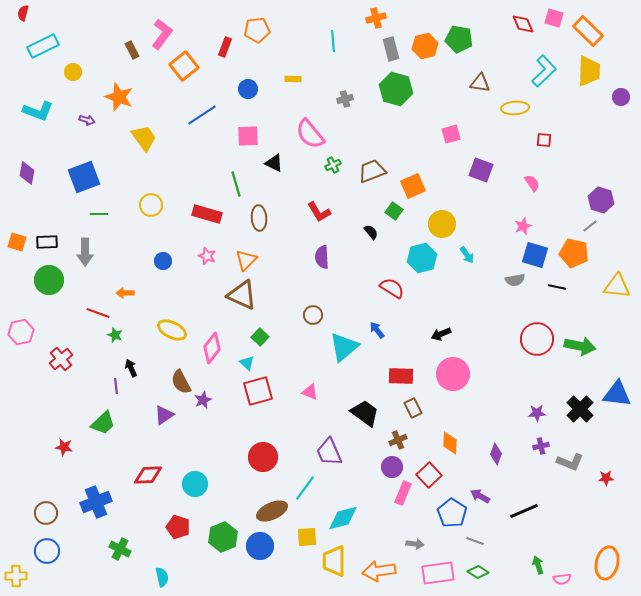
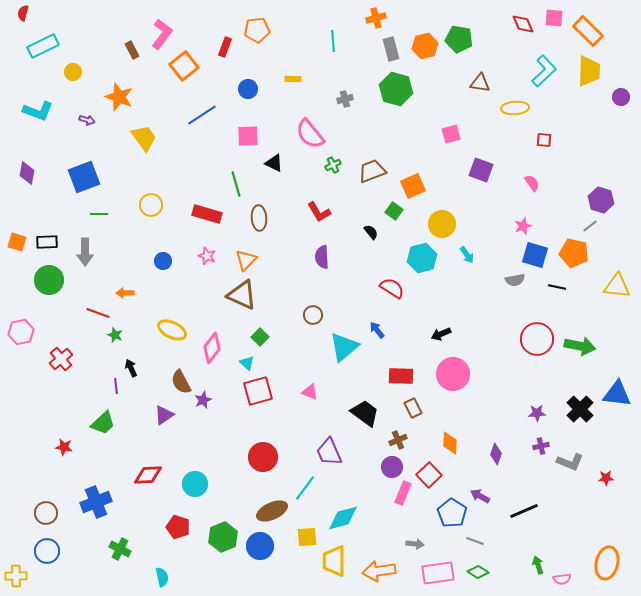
pink square at (554, 18): rotated 12 degrees counterclockwise
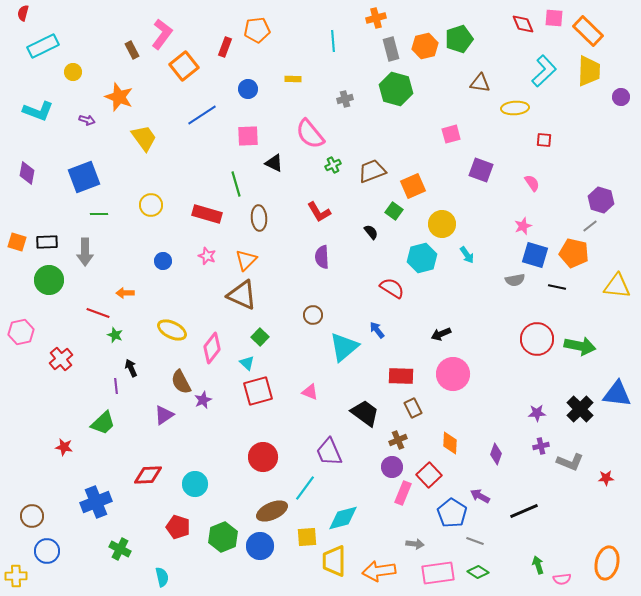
green pentagon at (459, 39): rotated 28 degrees counterclockwise
brown circle at (46, 513): moved 14 px left, 3 px down
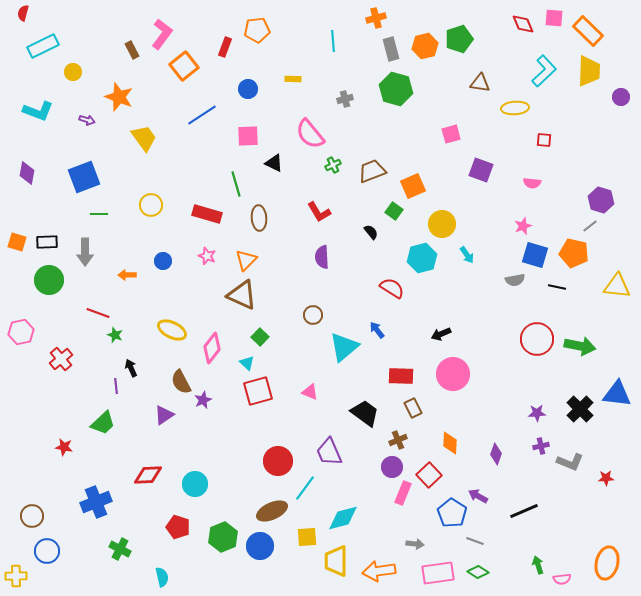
pink semicircle at (532, 183): rotated 132 degrees clockwise
orange arrow at (125, 293): moved 2 px right, 18 px up
red circle at (263, 457): moved 15 px right, 4 px down
purple arrow at (480, 496): moved 2 px left
yellow trapezoid at (334, 561): moved 2 px right
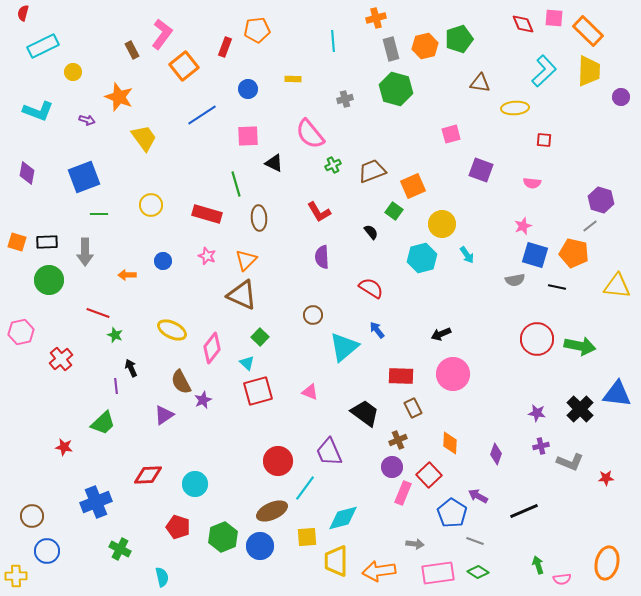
red semicircle at (392, 288): moved 21 px left
purple star at (537, 413): rotated 12 degrees clockwise
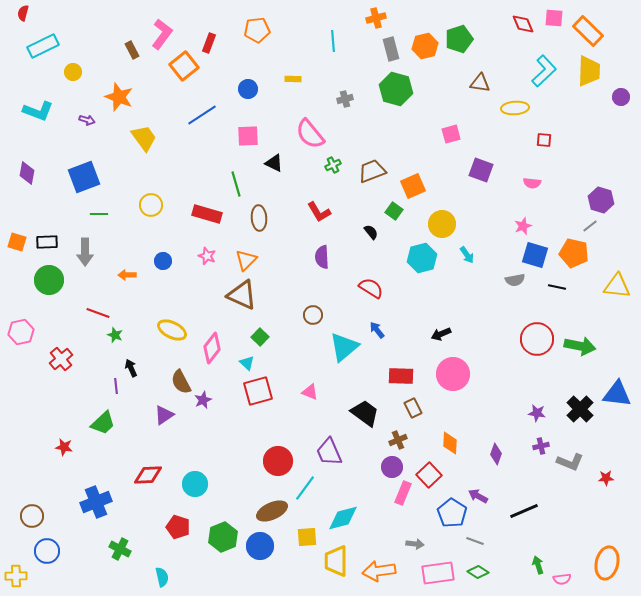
red rectangle at (225, 47): moved 16 px left, 4 px up
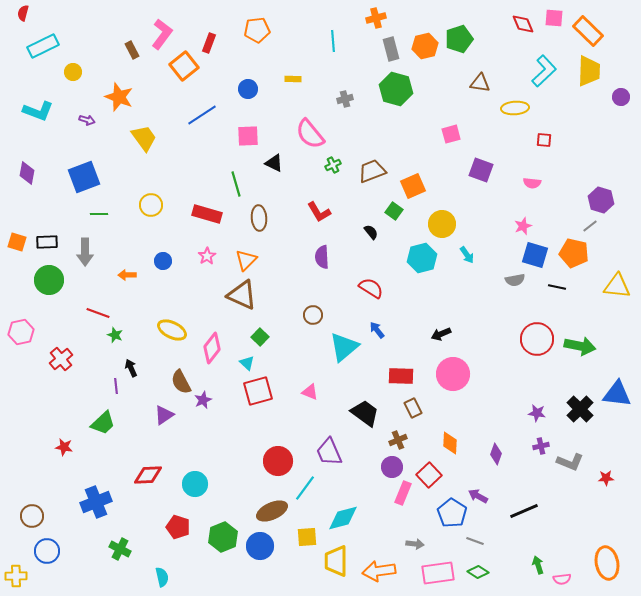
pink star at (207, 256): rotated 18 degrees clockwise
orange ellipse at (607, 563): rotated 24 degrees counterclockwise
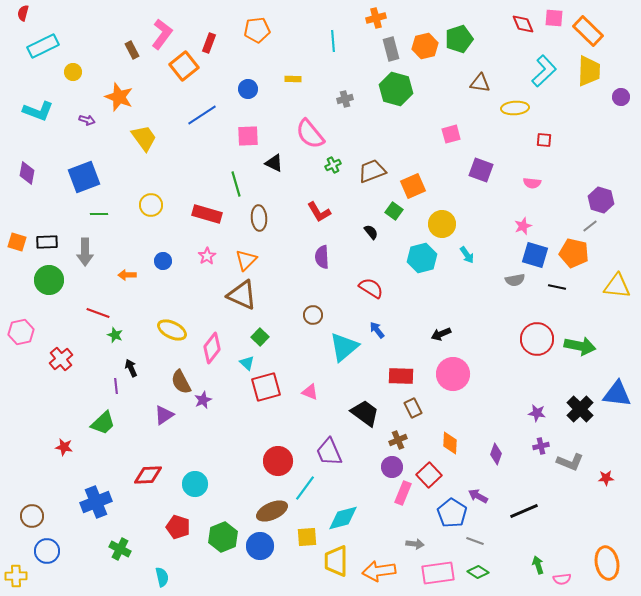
red square at (258, 391): moved 8 px right, 4 px up
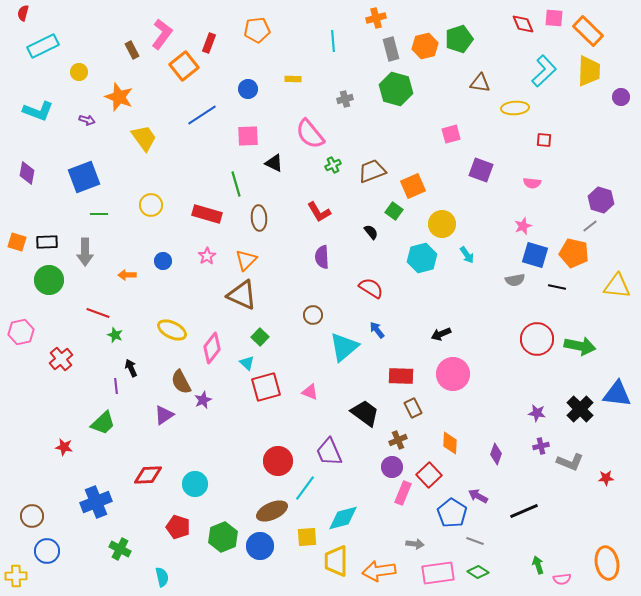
yellow circle at (73, 72): moved 6 px right
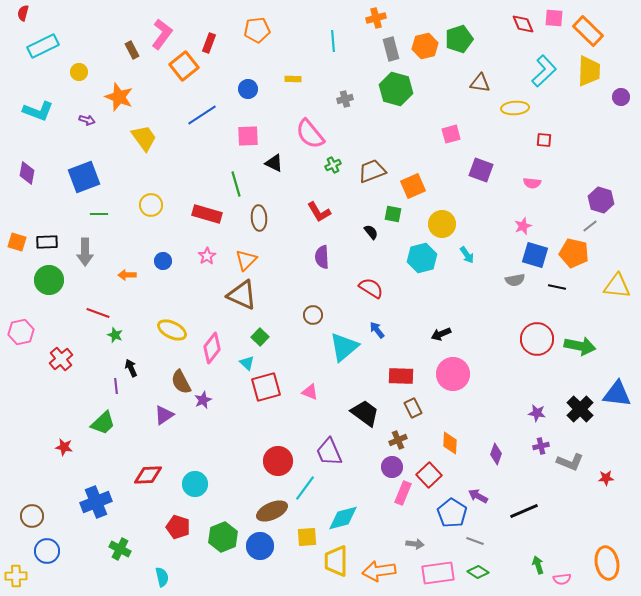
green square at (394, 211): moved 1 px left, 3 px down; rotated 24 degrees counterclockwise
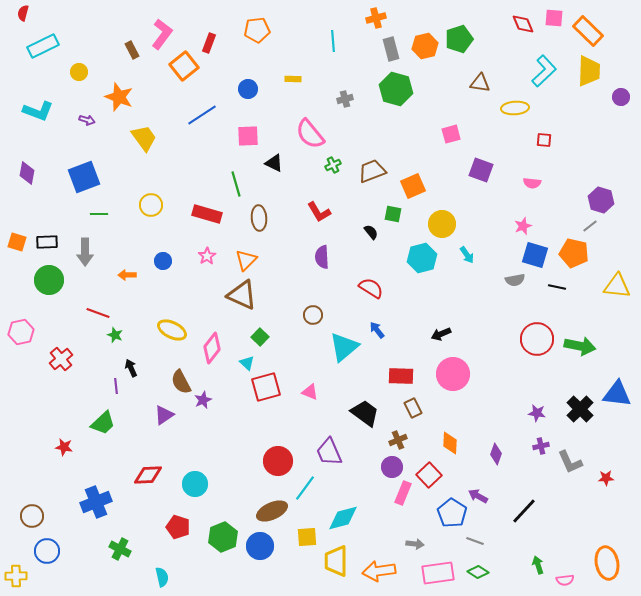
gray L-shape at (570, 462): rotated 44 degrees clockwise
black line at (524, 511): rotated 24 degrees counterclockwise
pink semicircle at (562, 579): moved 3 px right, 1 px down
